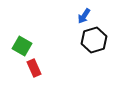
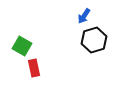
red rectangle: rotated 12 degrees clockwise
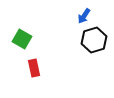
green square: moved 7 px up
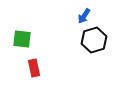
green square: rotated 24 degrees counterclockwise
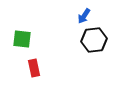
black hexagon: rotated 10 degrees clockwise
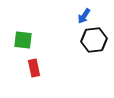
green square: moved 1 px right, 1 px down
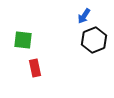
black hexagon: rotated 15 degrees counterclockwise
red rectangle: moved 1 px right
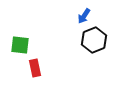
green square: moved 3 px left, 5 px down
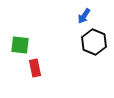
black hexagon: moved 2 px down; rotated 15 degrees counterclockwise
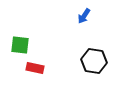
black hexagon: moved 19 px down; rotated 15 degrees counterclockwise
red rectangle: rotated 66 degrees counterclockwise
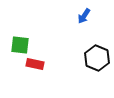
black hexagon: moved 3 px right, 3 px up; rotated 15 degrees clockwise
red rectangle: moved 4 px up
